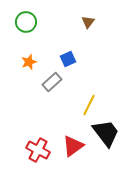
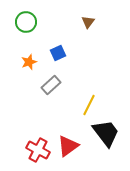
blue square: moved 10 px left, 6 px up
gray rectangle: moved 1 px left, 3 px down
red triangle: moved 5 px left
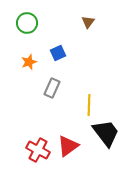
green circle: moved 1 px right, 1 px down
gray rectangle: moved 1 px right, 3 px down; rotated 24 degrees counterclockwise
yellow line: rotated 25 degrees counterclockwise
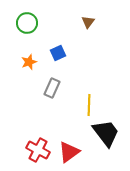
red triangle: moved 1 px right, 6 px down
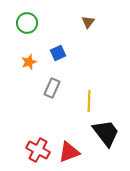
yellow line: moved 4 px up
red triangle: rotated 15 degrees clockwise
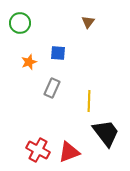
green circle: moved 7 px left
blue square: rotated 28 degrees clockwise
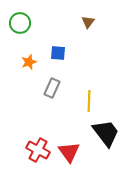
red triangle: rotated 45 degrees counterclockwise
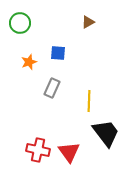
brown triangle: rotated 24 degrees clockwise
red cross: rotated 15 degrees counterclockwise
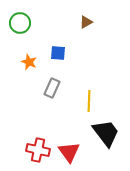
brown triangle: moved 2 px left
orange star: rotated 28 degrees counterclockwise
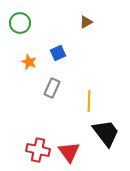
blue square: rotated 28 degrees counterclockwise
